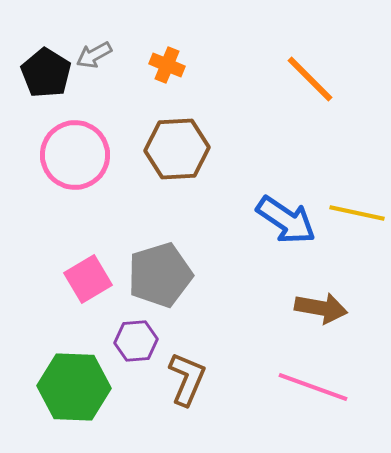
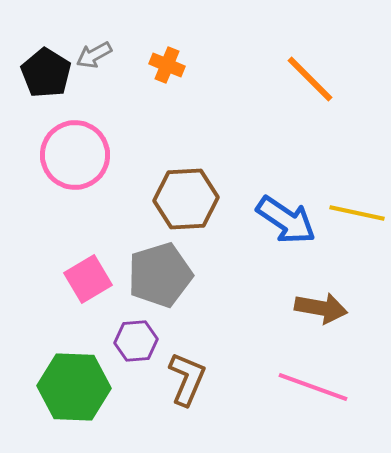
brown hexagon: moved 9 px right, 50 px down
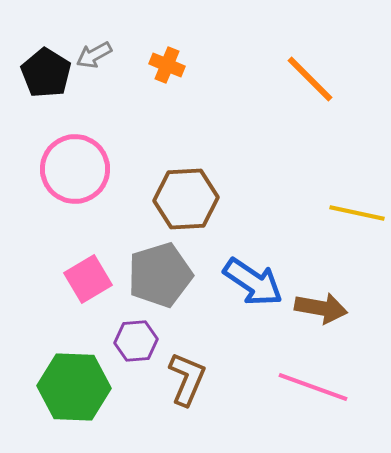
pink circle: moved 14 px down
blue arrow: moved 33 px left, 62 px down
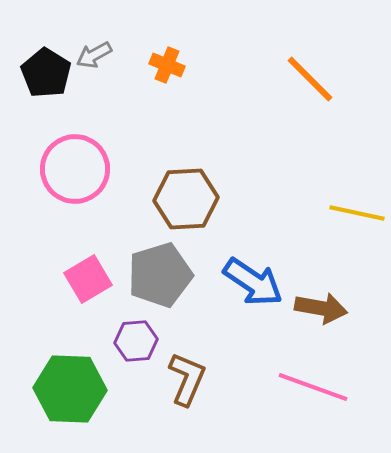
green hexagon: moved 4 px left, 2 px down
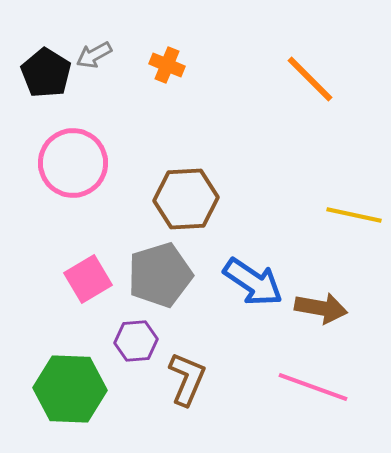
pink circle: moved 2 px left, 6 px up
yellow line: moved 3 px left, 2 px down
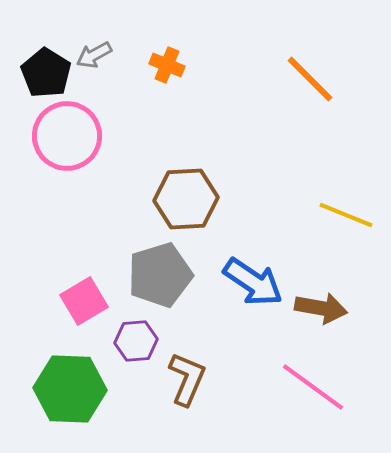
pink circle: moved 6 px left, 27 px up
yellow line: moved 8 px left; rotated 10 degrees clockwise
pink square: moved 4 px left, 22 px down
pink line: rotated 16 degrees clockwise
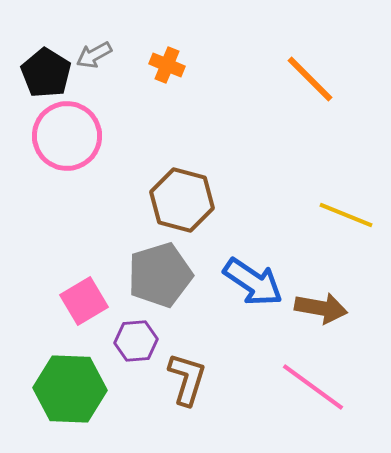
brown hexagon: moved 4 px left, 1 px down; rotated 18 degrees clockwise
brown L-shape: rotated 6 degrees counterclockwise
